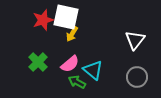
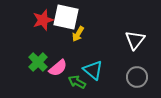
yellow arrow: moved 6 px right
pink semicircle: moved 12 px left, 4 px down
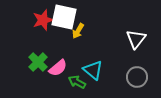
white square: moved 2 px left
yellow arrow: moved 3 px up
white triangle: moved 1 px right, 1 px up
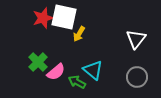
red star: moved 2 px up
yellow arrow: moved 1 px right, 3 px down
pink semicircle: moved 2 px left, 4 px down
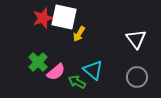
white triangle: rotated 15 degrees counterclockwise
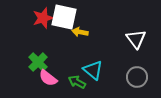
yellow arrow: moved 1 px right, 2 px up; rotated 70 degrees clockwise
pink semicircle: moved 8 px left, 6 px down; rotated 78 degrees clockwise
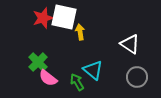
yellow arrow: rotated 70 degrees clockwise
white triangle: moved 6 px left, 5 px down; rotated 20 degrees counterclockwise
green arrow: rotated 30 degrees clockwise
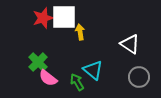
white square: rotated 12 degrees counterclockwise
gray circle: moved 2 px right
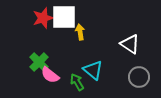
green cross: moved 1 px right
pink semicircle: moved 2 px right, 3 px up
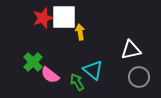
white triangle: moved 1 px right, 6 px down; rotated 45 degrees counterclockwise
green cross: moved 6 px left
